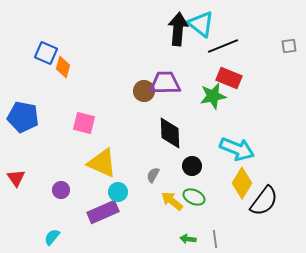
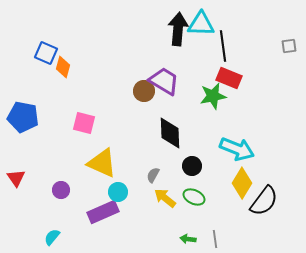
cyan triangle: rotated 36 degrees counterclockwise
black line: rotated 76 degrees counterclockwise
purple trapezoid: moved 1 px left, 2 px up; rotated 32 degrees clockwise
yellow arrow: moved 7 px left, 3 px up
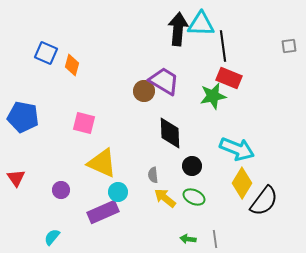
orange diamond: moved 9 px right, 2 px up
gray semicircle: rotated 35 degrees counterclockwise
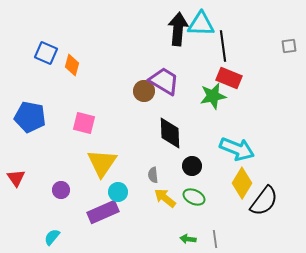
blue pentagon: moved 7 px right
yellow triangle: rotated 40 degrees clockwise
